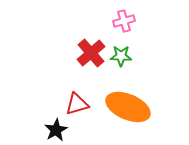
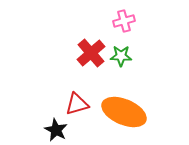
orange ellipse: moved 4 px left, 5 px down
black star: rotated 15 degrees counterclockwise
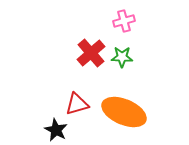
green star: moved 1 px right, 1 px down
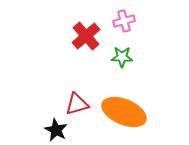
red cross: moved 5 px left, 17 px up
